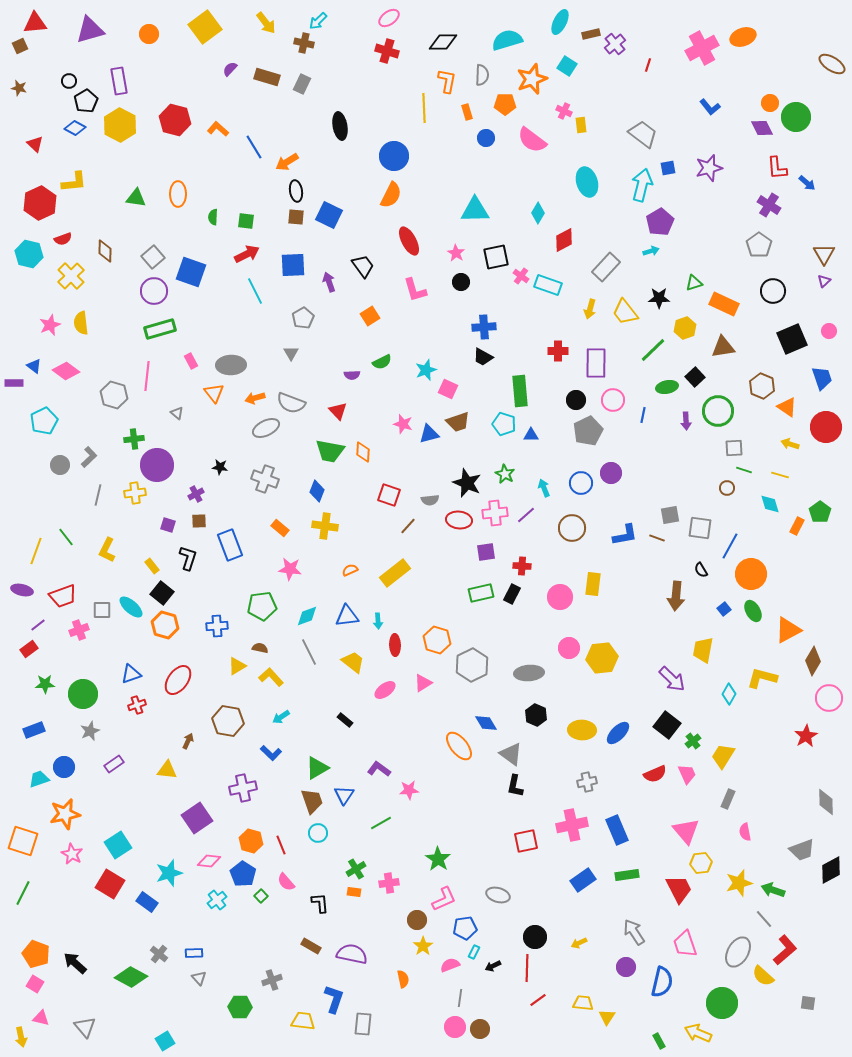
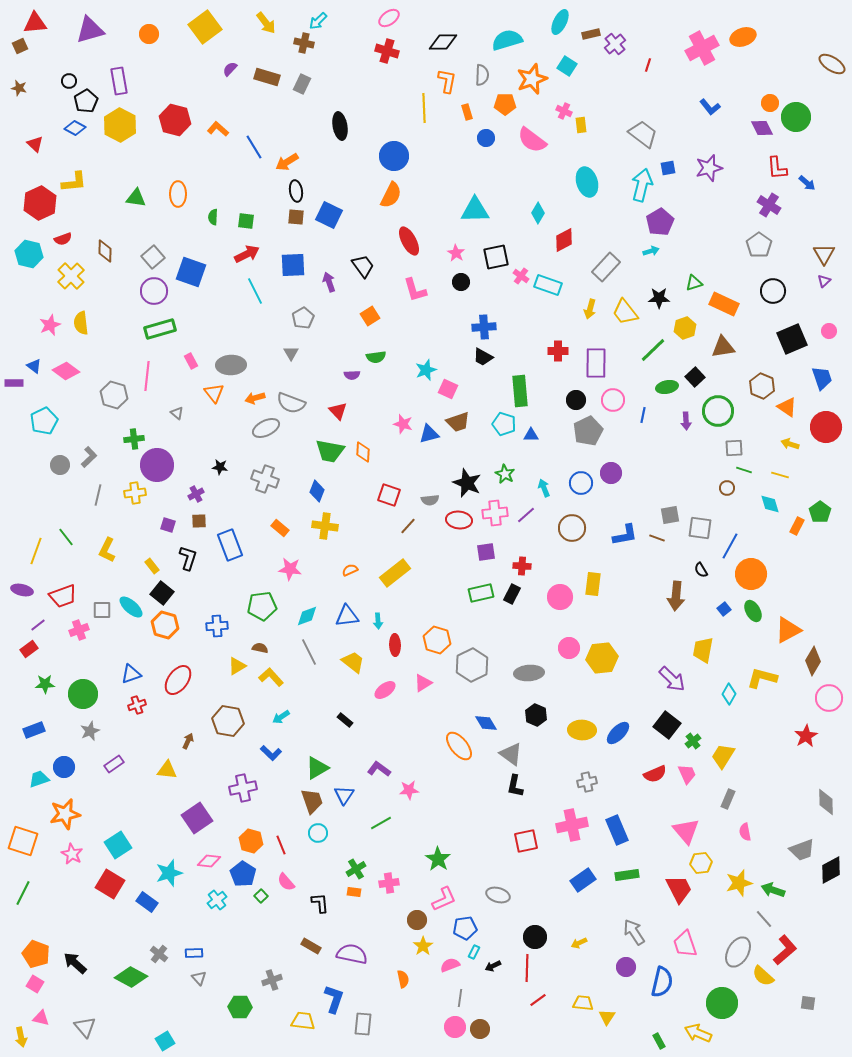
green semicircle at (382, 362): moved 6 px left, 5 px up; rotated 18 degrees clockwise
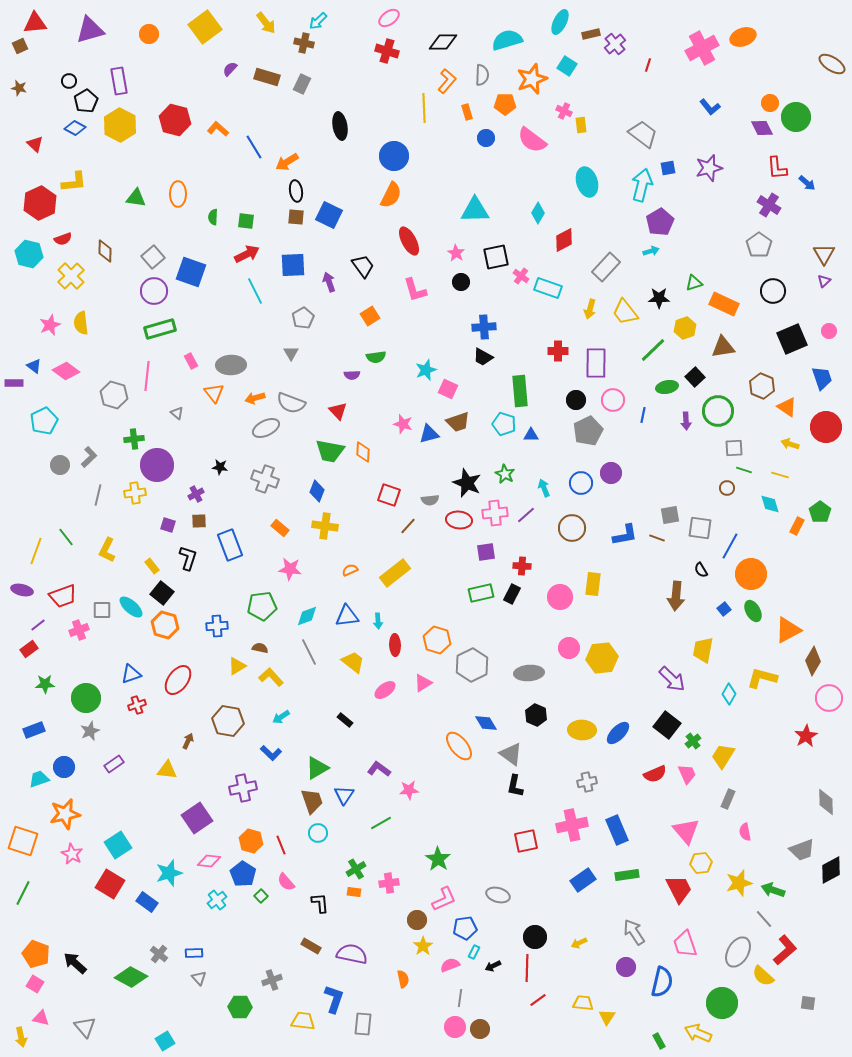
orange L-shape at (447, 81): rotated 30 degrees clockwise
cyan rectangle at (548, 285): moved 3 px down
green circle at (83, 694): moved 3 px right, 4 px down
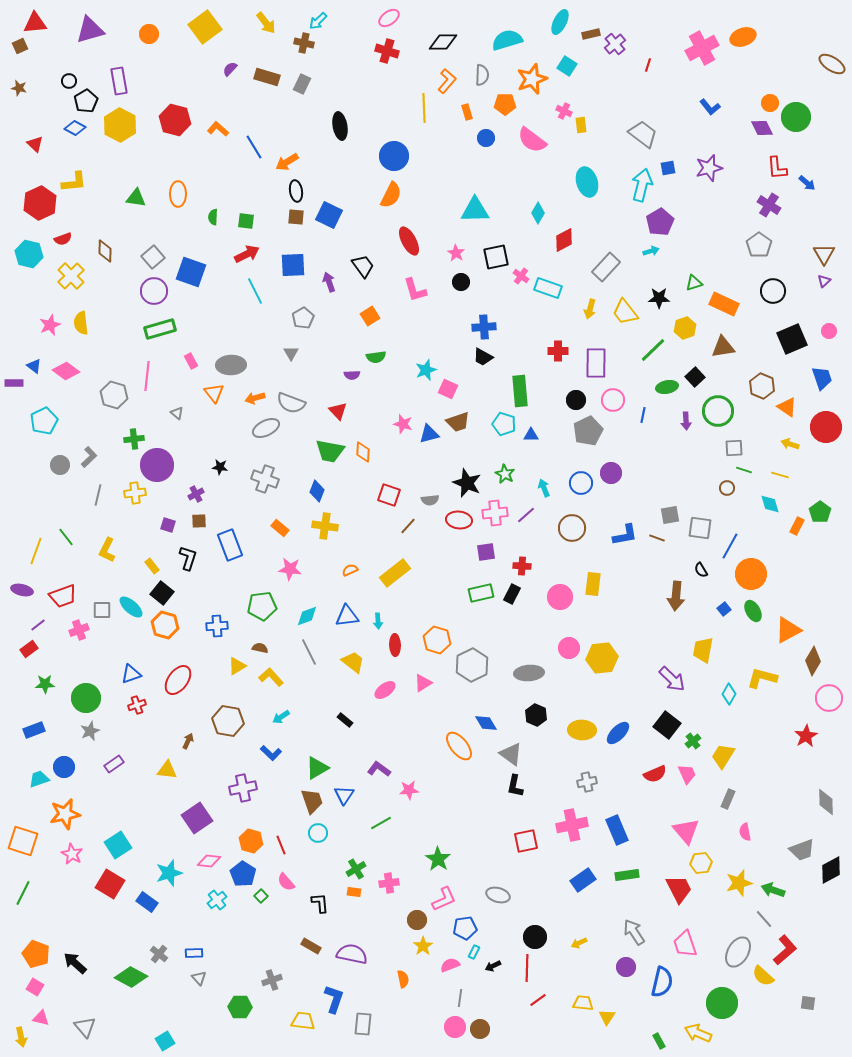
pink square at (35, 984): moved 3 px down
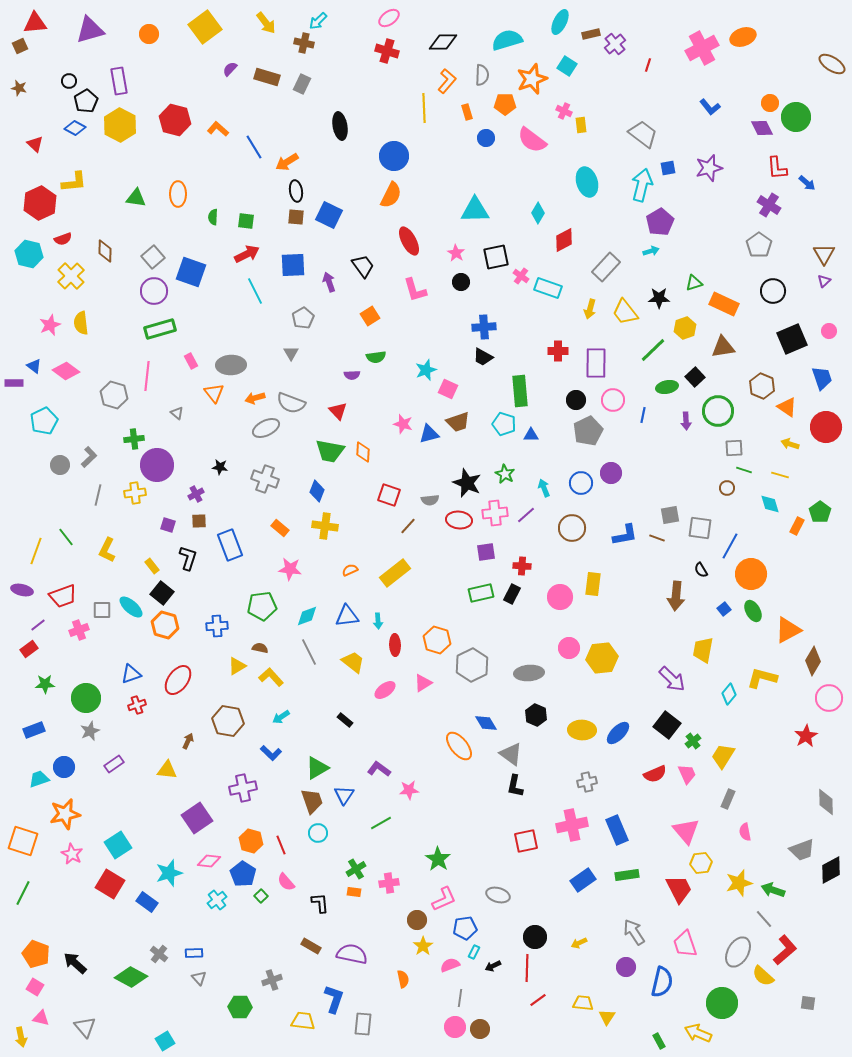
cyan diamond at (729, 694): rotated 10 degrees clockwise
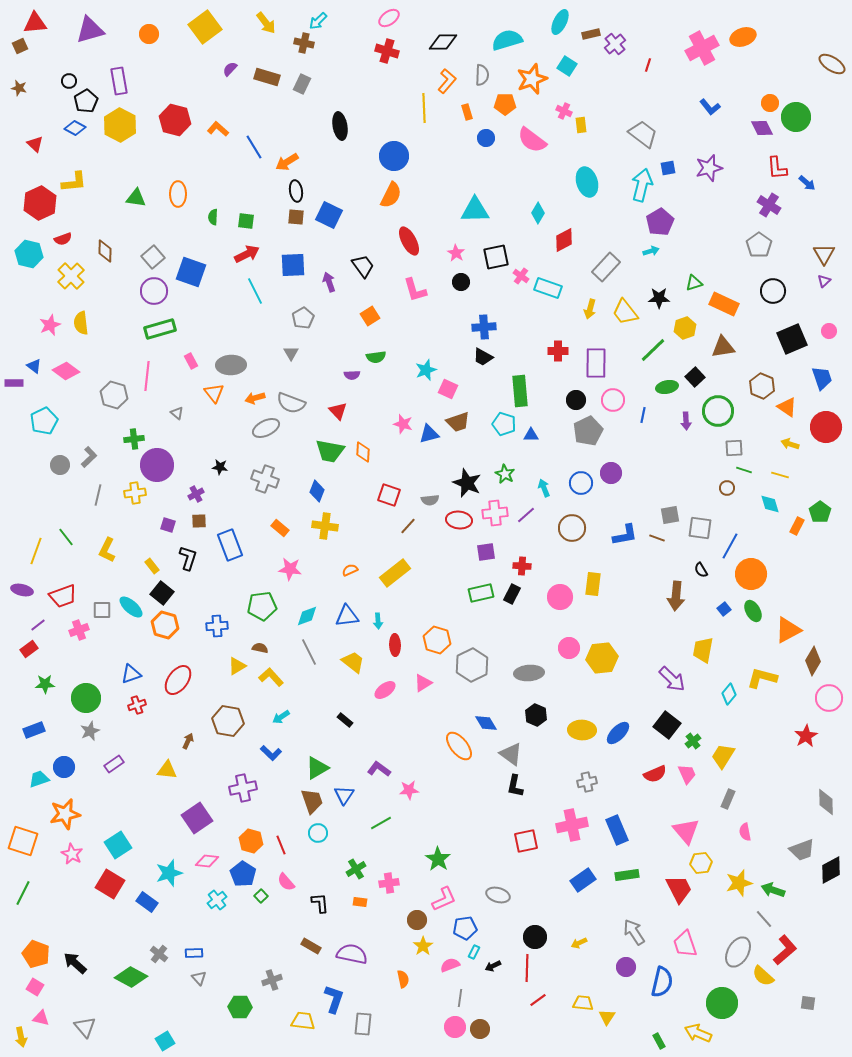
pink diamond at (209, 861): moved 2 px left
orange rectangle at (354, 892): moved 6 px right, 10 px down
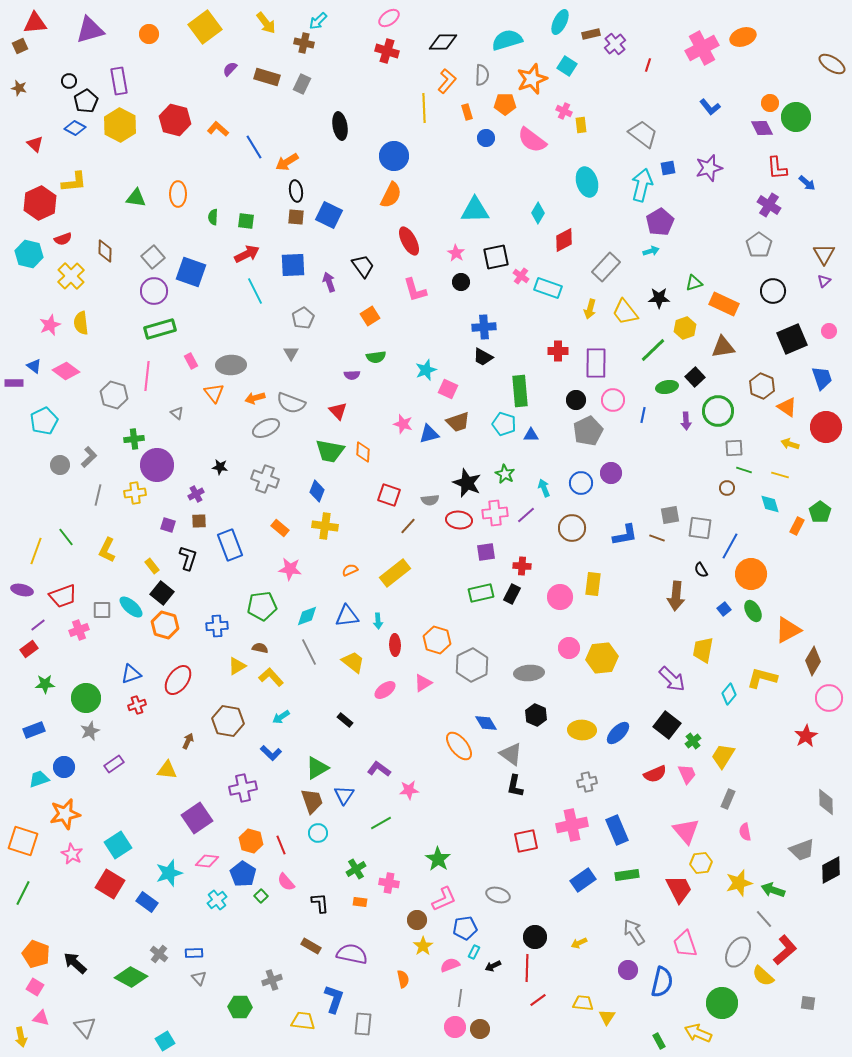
pink cross at (389, 883): rotated 18 degrees clockwise
purple circle at (626, 967): moved 2 px right, 3 px down
